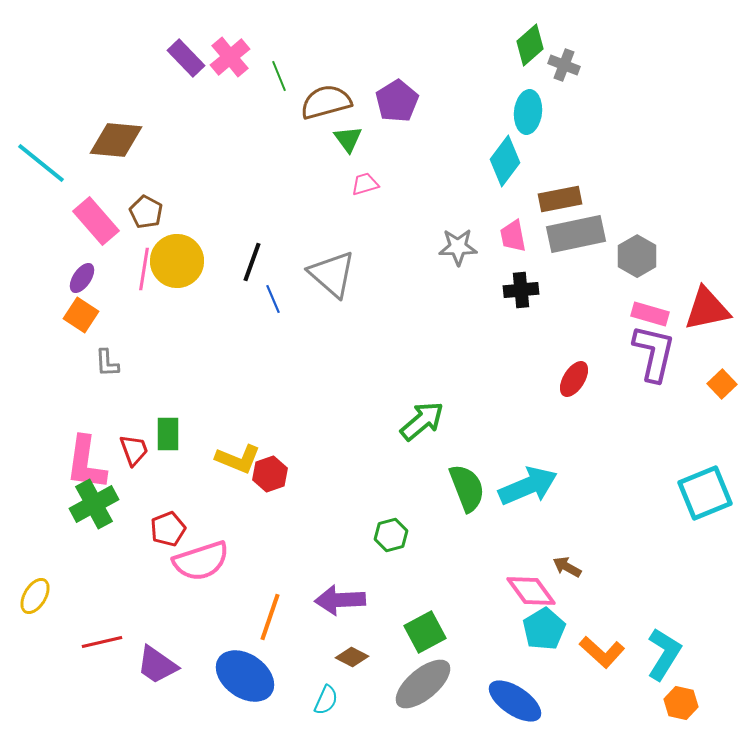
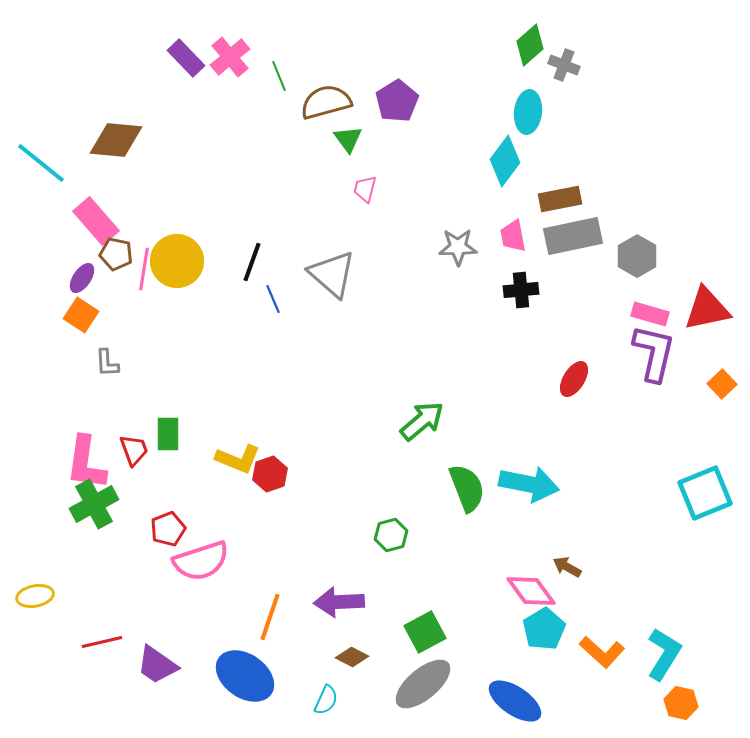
pink trapezoid at (365, 184): moved 5 px down; rotated 60 degrees counterclockwise
brown pentagon at (146, 212): moved 30 px left, 42 px down; rotated 16 degrees counterclockwise
gray rectangle at (576, 234): moved 3 px left, 2 px down
cyan arrow at (528, 486): moved 1 px right, 2 px up; rotated 34 degrees clockwise
yellow ellipse at (35, 596): rotated 48 degrees clockwise
purple arrow at (340, 600): moved 1 px left, 2 px down
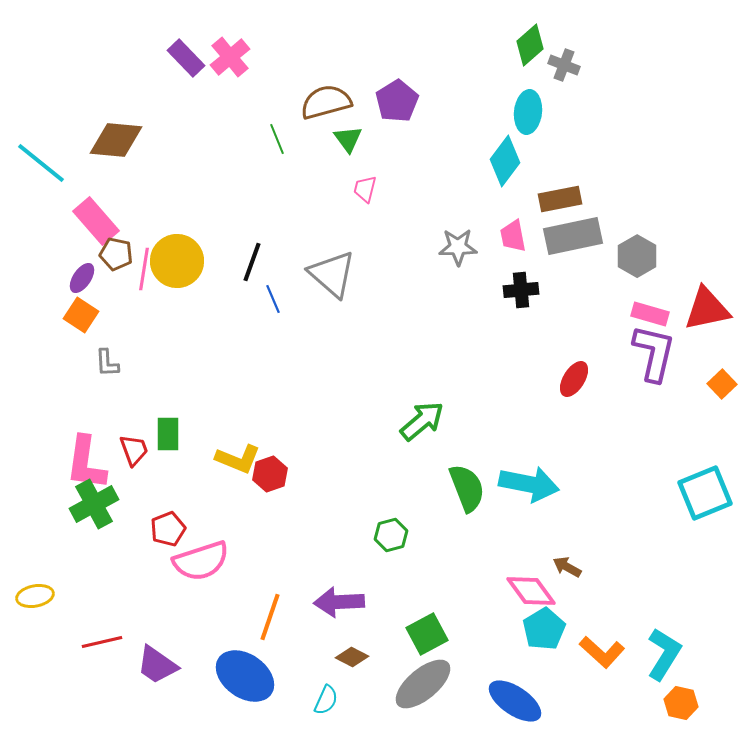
green line at (279, 76): moved 2 px left, 63 px down
green square at (425, 632): moved 2 px right, 2 px down
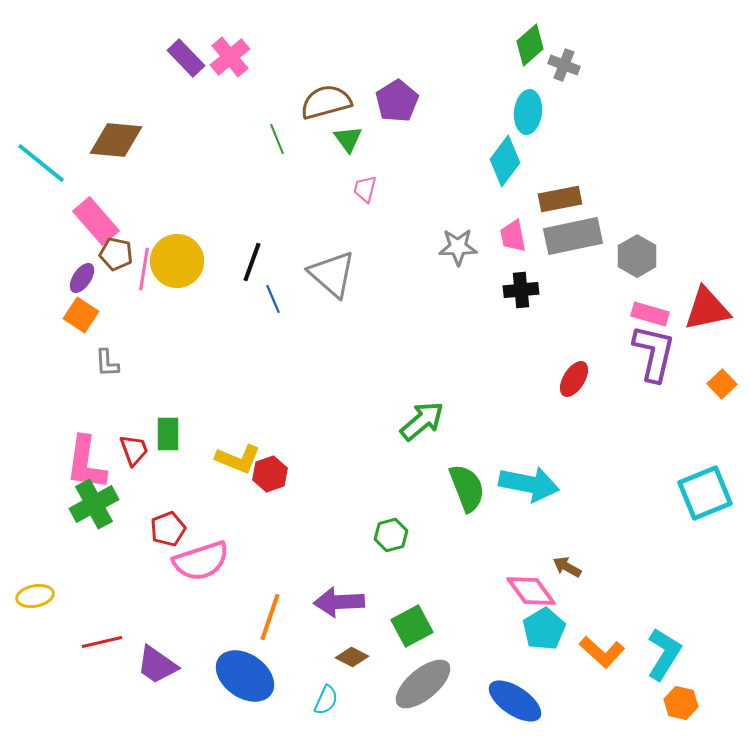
green square at (427, 634): moved 15 px left, 8 px up
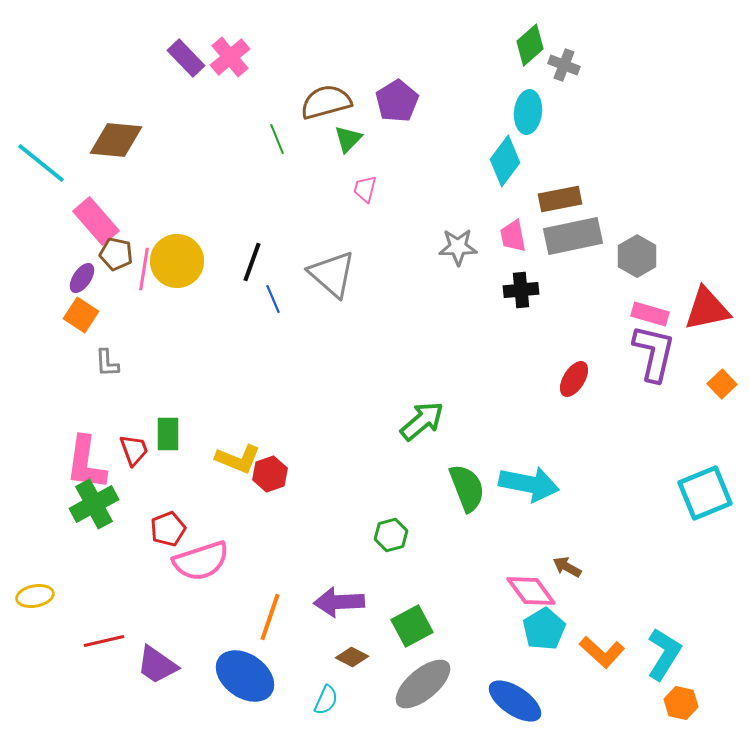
green triangle at (348, 139): rotated 20 degrees clockwise
red line at (102, 642): moved 2 px right, 1 px up
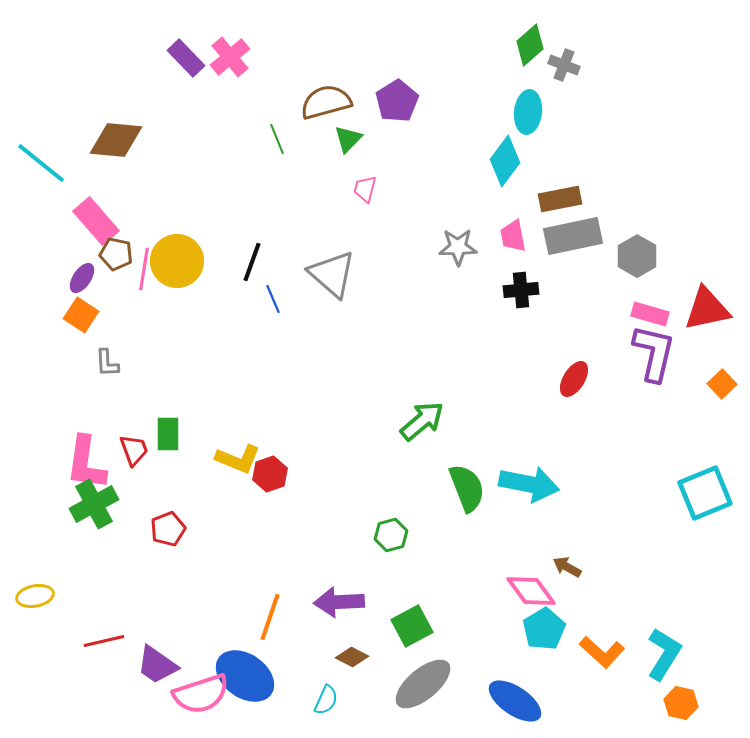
pink semicircle at (201, 561): moved 133 px down
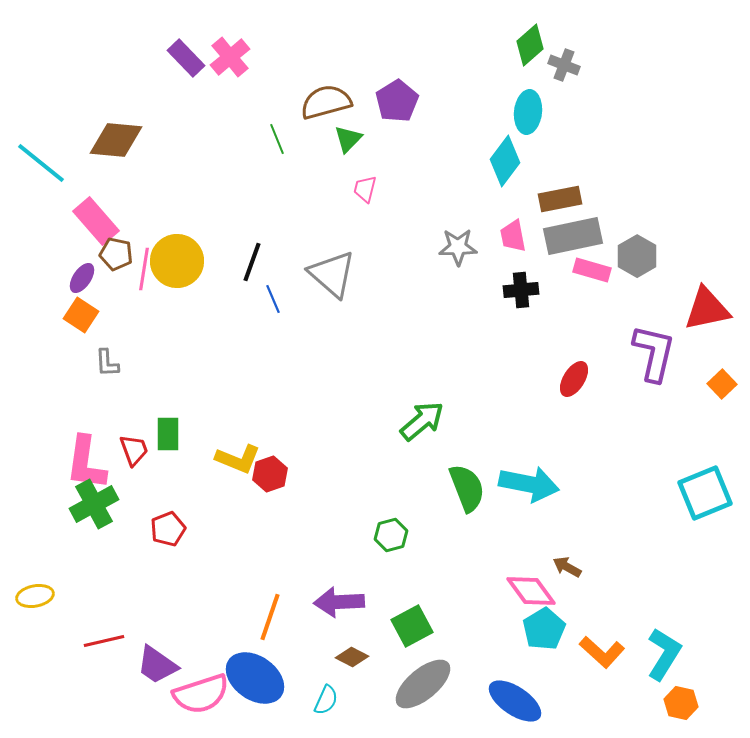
pink rectangle at (650, 314): moved 58 px left, 44 px up
blue ellipse at (245, 676): moved 10 px right, 2 px down
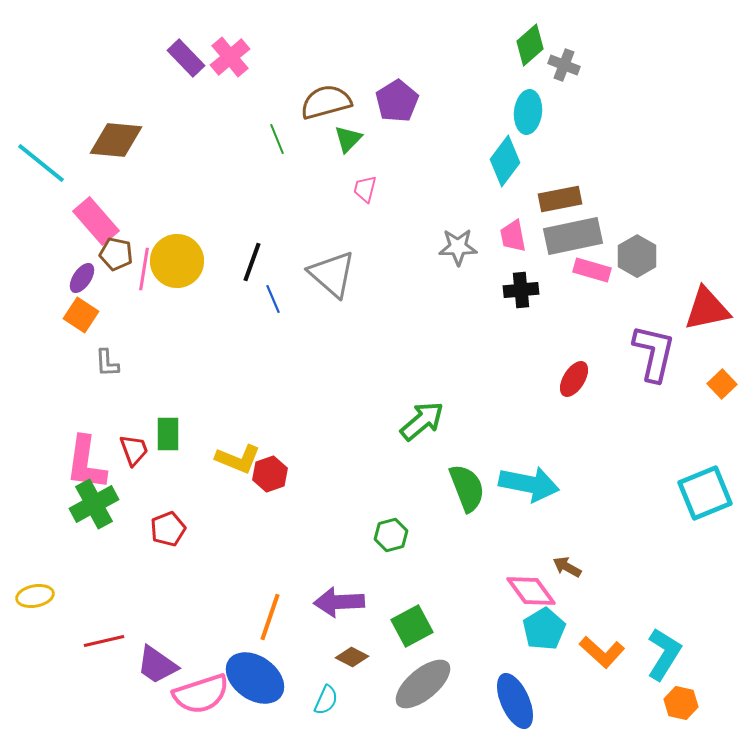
blue ellipse at (515, 701): rotated 32 degrees clockwise
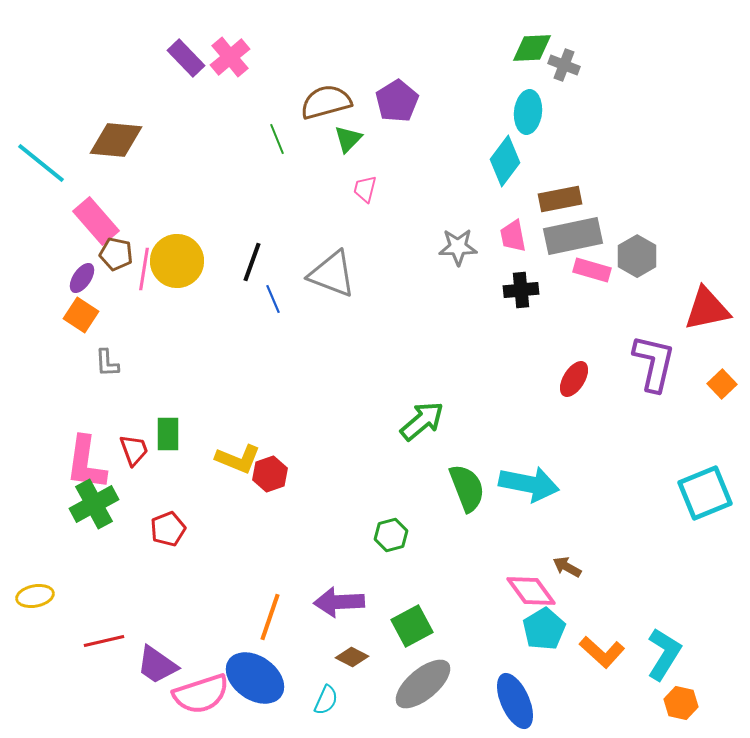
green diamond at (530, 45): moved 2 px right, 3 px down; rotated 39 degrees clockwise
gray triangle at (332, 274): rotated 20 degrees counterclockwise
purple L-shape at (654, 353): moved 10 px down
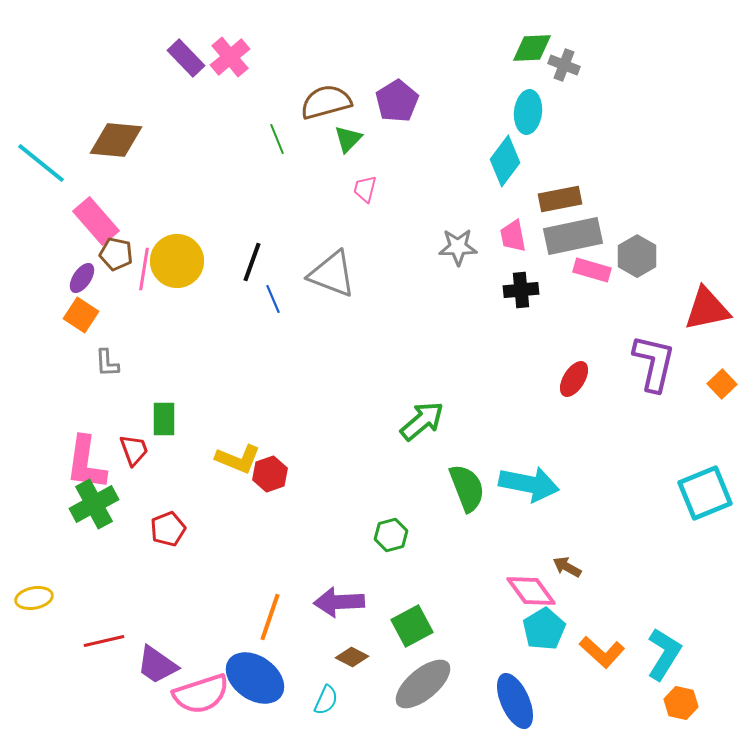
green rectangle at (168, 434): moved 4 px left, 15 px up
yellow ellipse at (35, 596): moved 1 px left, 2 px down
